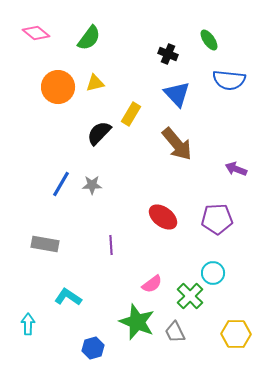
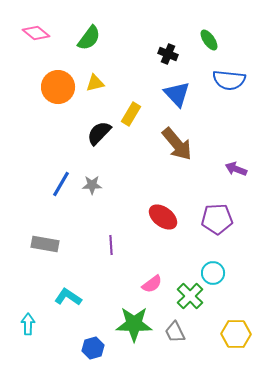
green star: moved 3 px left, 2 px down; rotated 21 degrees counterclockwise
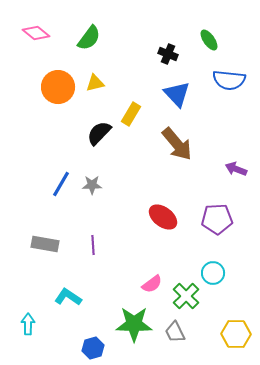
purple line: moved 18 px left
green cross: moved 4 px left
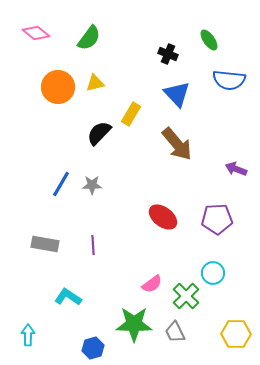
cyan arrow: moved 11 px down
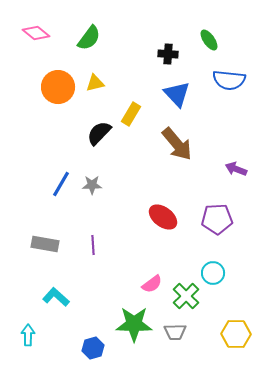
black cross: rotated 18 degrees counterclockwise
cyan L-shape: moved 12 px left; rotated 8 degrees clockwise
gray trapezoid: rotated 65 degrees counterclockwise
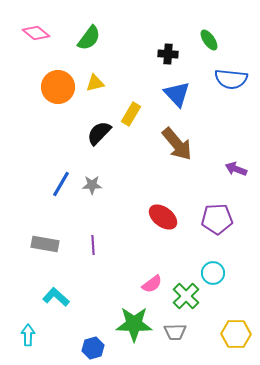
blue semicircle: moved 2 px right, 1 px up
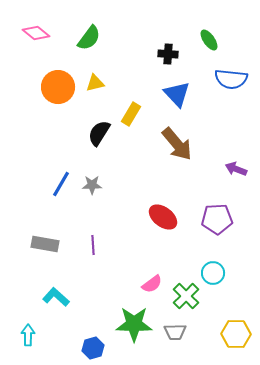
black semicircle: rotated 12 degrees counterclockwise
